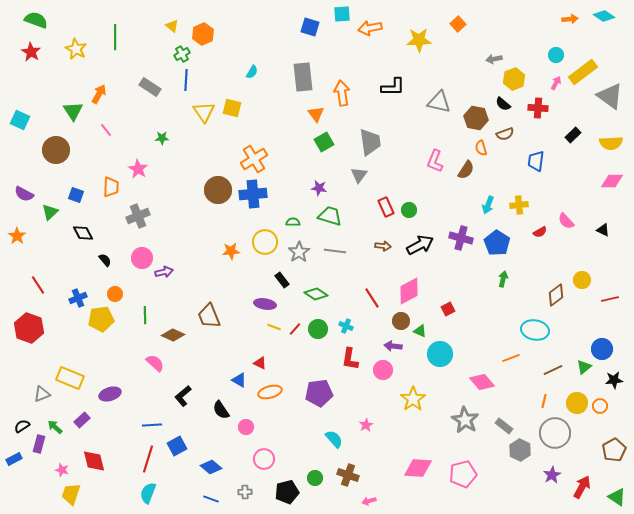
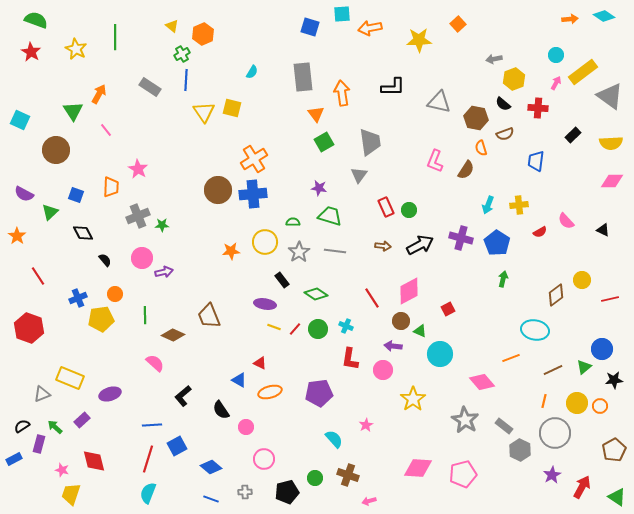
green star at (162, 138): moved 87 px down
red line at (38, 285): moved 9 px up
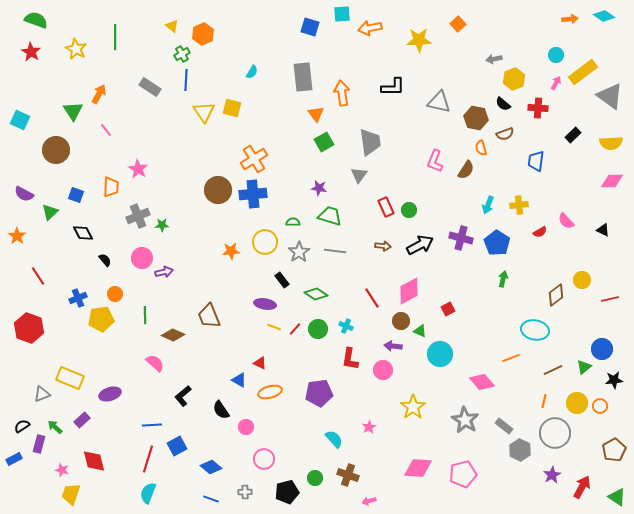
yellow star at (413, 399): moved 8 px down
pink star at (366, 425): moved 3 px right, 2 px down
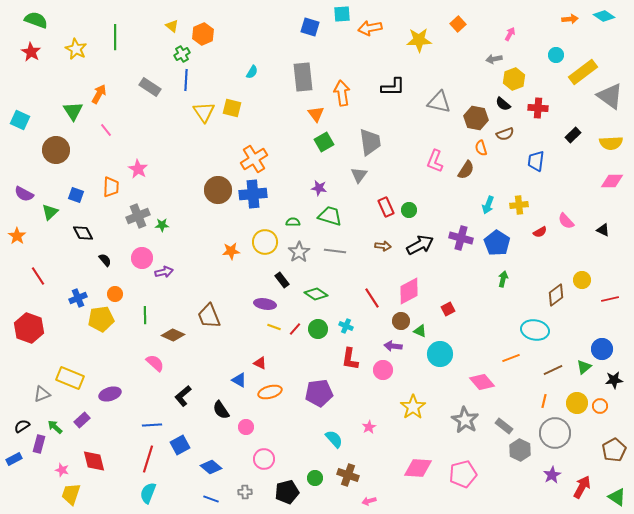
pink arrow at (556, 83): moved 46 px left, 49 px up
blue square at (177, 446): moved 3 px right, 1 px up
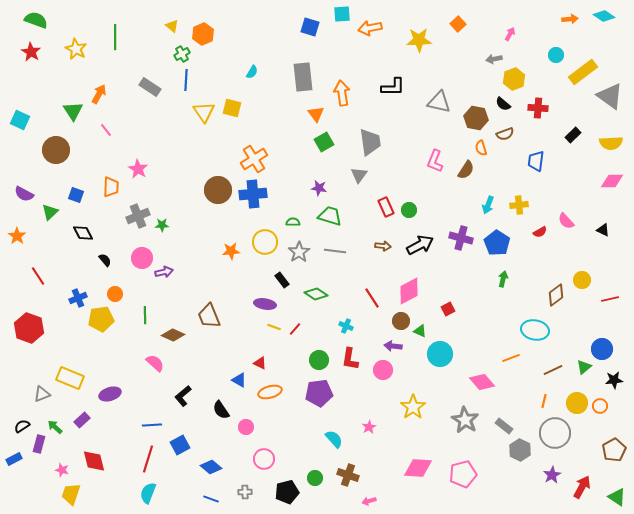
green circle at (318, 329): moved 1 px right, 31 px down
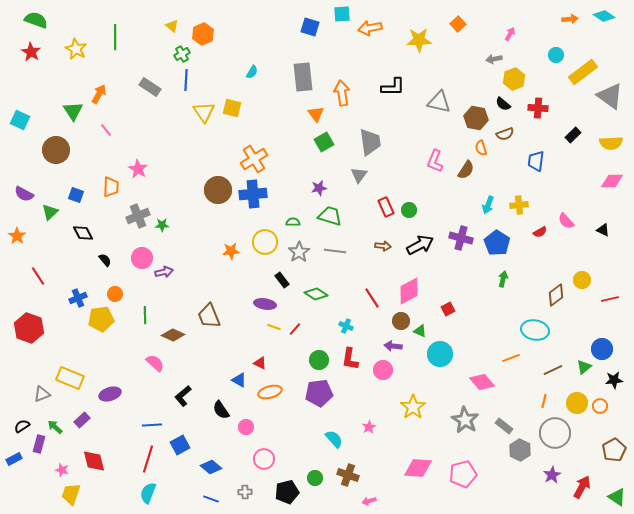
purple star at (319, 188): rotated 21 degrees counterclockwise
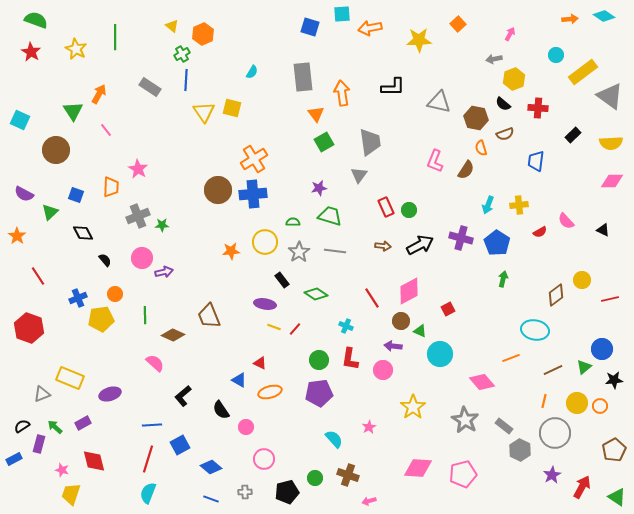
purple rectangle at (82, 420): moved 1 px right, 3 px down; rotated 14 degrees clockwise
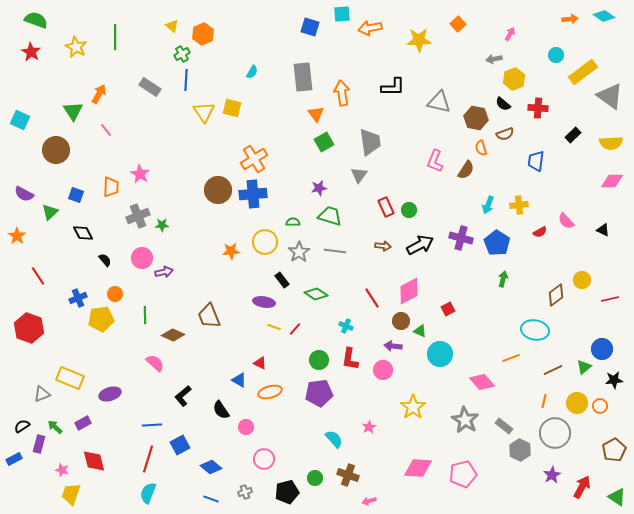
yellow star at (76, 49): moved 2 px up
pink star at (138, 169): moved 2 px right, 5 px down
purple ellipse at (265, 304): moved 1 px left, 2 px up
gray cross at (245, 492): rotated 16 degrees counterclockwise
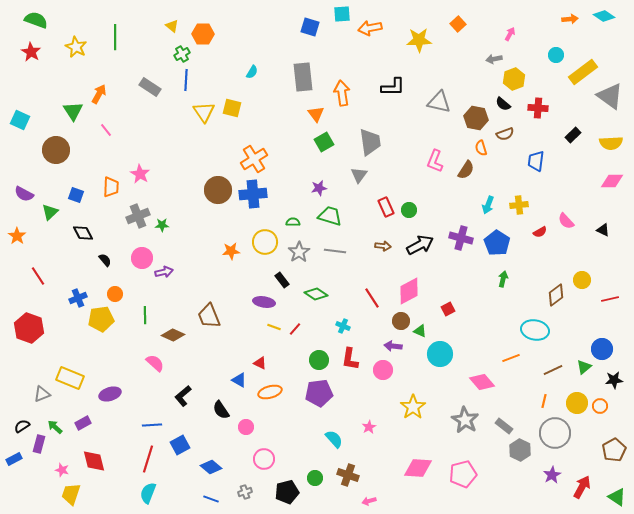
orange hexagon at (203, 34): rotated 25 degrees clockwise
cyan cross at (346, 326): moved 3 px left
